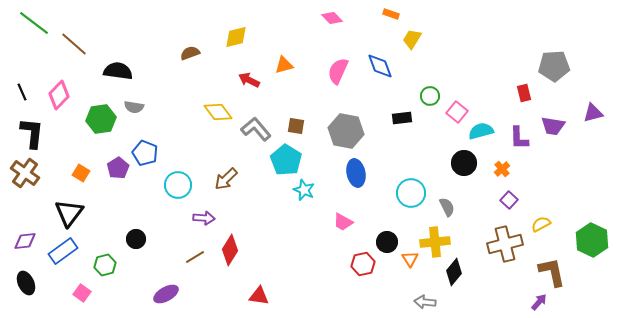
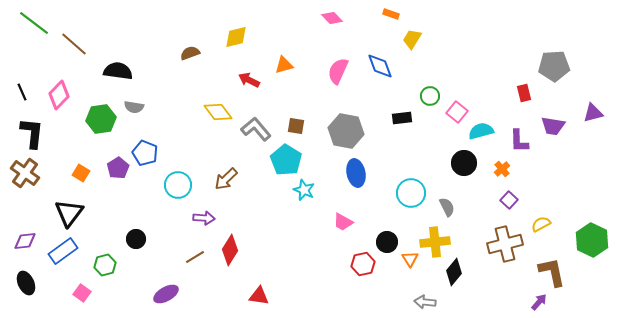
purple L-shape at (519, 138): moved 3 px down
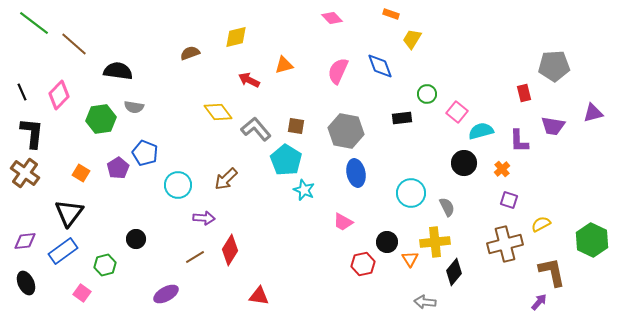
green circle at (430, 96): moved 3 px left, 2 px up
purple square at (509, 200): rotated 24 degrees counterclockwise
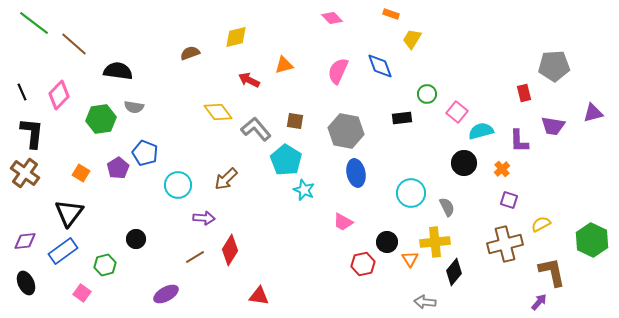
brown square at (296, 126): moved 1 px left, 5 px up
